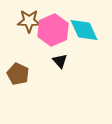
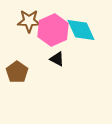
cyan diamond: moved 3 px left
black triangle: moved 3 px left, 2 px up; rotated 21 degrees counterclockwise
brown pentagon: moved 1 px left, 2 px up; rotated 10 degrees clockwise
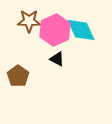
pink hexagon: moved 2 px right
brown pentagon: moved 1 px right, 4 px down
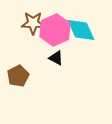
brown star: moved 4 px right, 2 px down
black triangle: moved 1 px left, 1 px up
brown pentagon: rotated 10 degrees clockwise
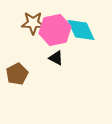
pink hexagon: rotated 12 degrees clockwise
brown pentagon: moved 1 px left, 2 px up
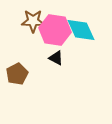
brown star: moved 2 px up
pink hexagon: rotated 20 degrees clockwise
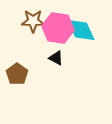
pink hexagon: moved 3 px right, 2 px up
brown pentagon: rotated 10 degrees counterclockwise
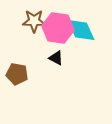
brown star: moved 1 px right
brown pentagon: rotated 25 degrees counterclockwise
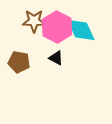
pink hexagon: moved 1 px left, 1 px up; rotated 20 degrees clockwise
brown pentagon: moved 2 px right, 12 px up
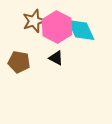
brown star: rotated 20 degrees counterclockwise
